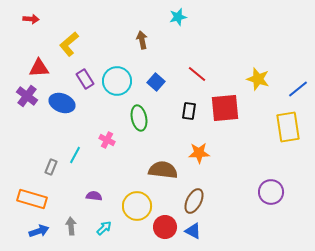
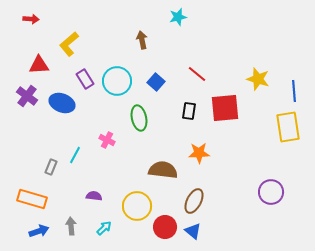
red triangle: moved 3 px up
blue line: moved 4 px left, 2 px down; rotated 55 degrees counterclockwise
blue triangle: rotated 12 degrees clockwise
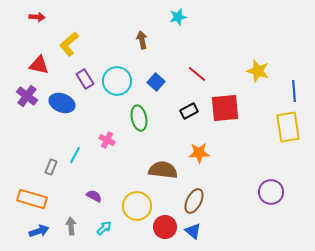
red arrow: moved 6 px right, 2 px up
red triangle: rotated 15 degrees clockwise
yellow star: moved 8 px up
black rectangle: rotated 54 degrees clockwise
purple semicircle: rotated 21 degrees clockwise
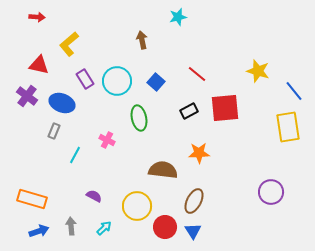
blue line: rotated 35 degrees counterclockwise
gray rectangle: moved 3 px right, 36 px up
blue triangle: rotated 18 degrees clockwise
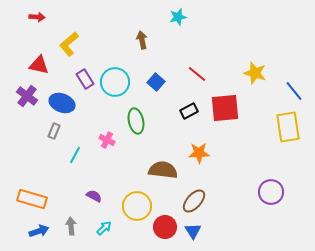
yellow star: moved 3 px left, 2 px down
cyan circle: moved 2 px left, 1 px down
green ellipse: moved 3 px left, 3 px down
brown ellipse: rotated 15 degrees clockwise
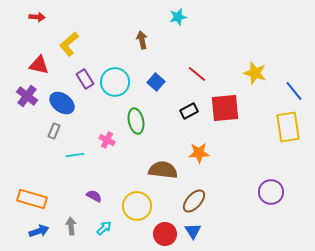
blue ellipse: rotated 15 degrees clockwise
cyan line: rotated 54 degrees clockwise
red circle: moved 7 px down
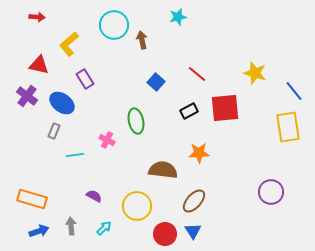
cyan circle: moved 1 px left, 57 px up
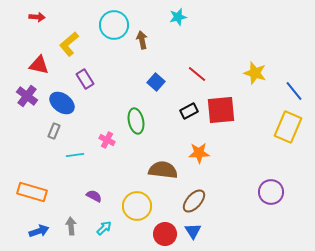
red square: moved 4 px left, 2 px down
yellow rectangle: rotated 32 degrees clockwise
orange rectangle: moved 7 px up
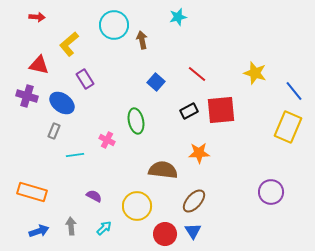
purple cross: rotated 20 degrees counterclockwise
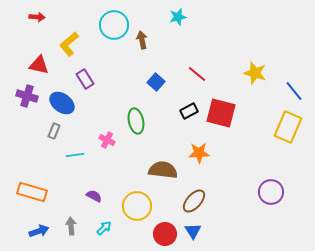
red square: moved 3 px down; rotated 20 degrees clockwise
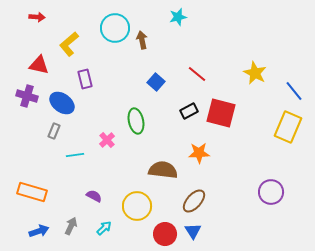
cyan circle: moved 1 px right, 3 px down
yellow star: rotated 10 degrees clockwise
purple rectangle: rotated 18 degrees clockwise
pink cross: rotated 21 degrees clockwise
gray arrow: rotated 30 degrees clockwise
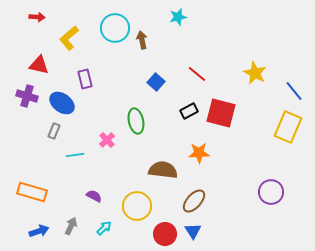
yellow L-shape: moved 6 px up
